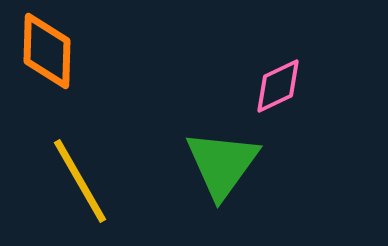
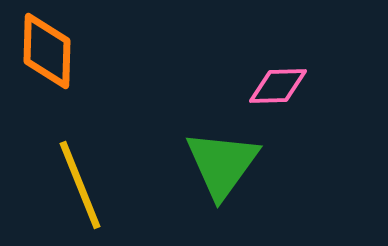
pink diamond: rotated 24 degrees clockwise
yellow line: moved 4 px down; rotated 8 degrees clockwise
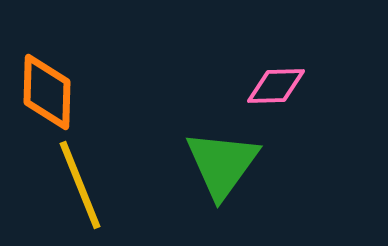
orange diamond: moved 41 px down
pink diamond: moved 2 px left
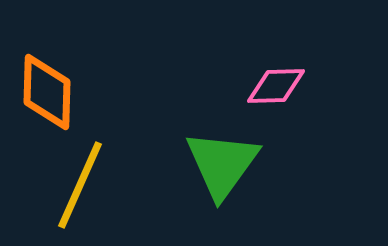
yellow line: rotated 46 degrees clockwise
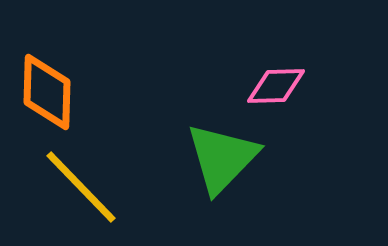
green triangle: moved 6 px up; rotated 8 degrees clockwise
yellow line: moved 1 px right, 2 px down; rotated 68 degrees counterclockwise
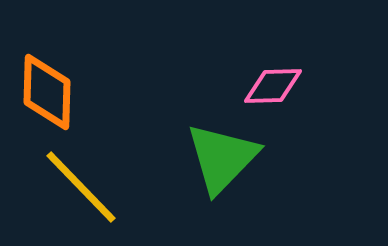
pink diamond: moved 3 px left
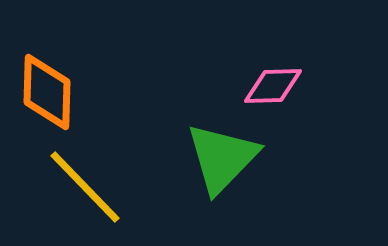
yellow line: moved 4 px right
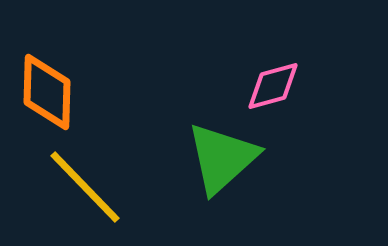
pink diamond: rotated 14 degrees counterclockwise
green triangle: rotated 4 degrees clockwise
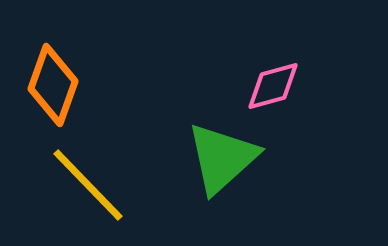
orange diamond: moved 6 px right, 7 px up; rotated 18 degrees clockwise
yellow line: moved 3 px right, 2 px up
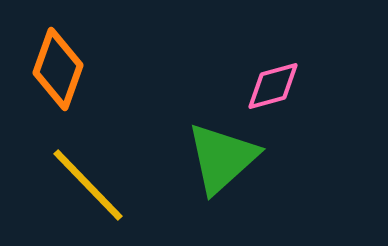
orange diamond: moved 5 px right, 16 px up
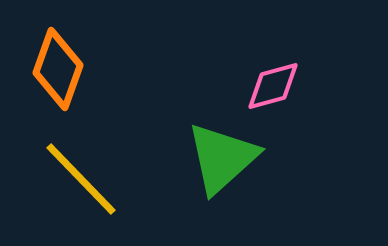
yellow line: moved 7 px left, 6 px up
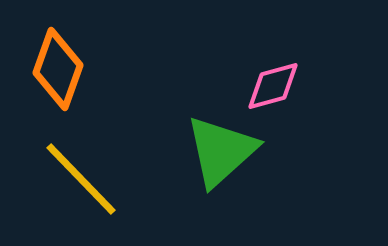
green triangle: moved 1 px left, 7 px up
